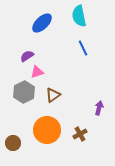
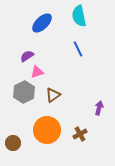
blue line: moved 5 px left, 1 px down
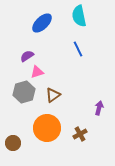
gray hexagon: rotated 10 degrees clockwise
orange circle: moved 2 px up
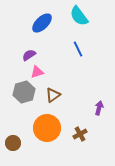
cyan semicircle: rotated 25 degrees counterclockwise
purple semicircle: moved 2 px right, 1 px up
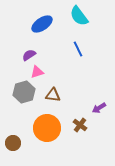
blue ellipse: moved 1 px down; rotated 10 degrees clockwise
brown triangle: rotated 42 degrees clockwise
purple arrow: rotated 136 degrees counterclockwise
brown cross: moved 9 px up; rotated 24 degrees counterclockwise
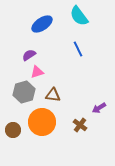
orange circle: moved 5 px left, 6 px up
brown circle: moved 13 px up
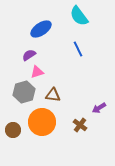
blue ellipse: moved 1 px left, 5 px down
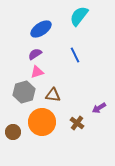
cyan semicircle: rotated 75 degrees clockwise
blue line: moved 3 px left, 6 px down
purple semicircle: moved 6 px right, 1 px up
brown cross: moved 3 px left, 2 px up
brown circle: moved 2 px down
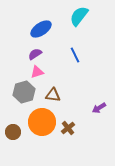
brown cross: moved 9 px left, 5 px down; rotated 16 degrees clockwise
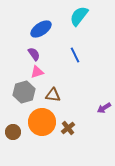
purple semicircle: moved 1 px left; rotated 88 degrees clockwise
purple arrow: moved 5 px right
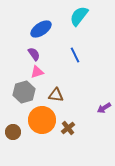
brown triangle: moved 3 px right
orange circle: moved 2 px up
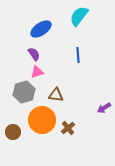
blue line: moved 3 px right; rotated 21 degrees clockwise
